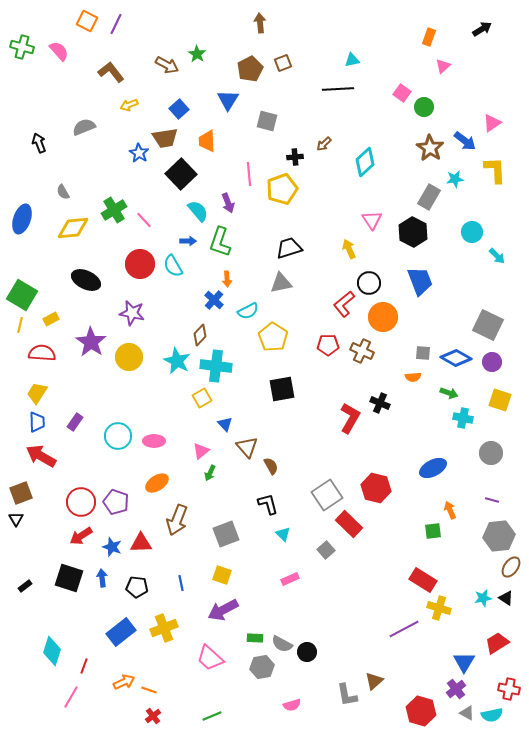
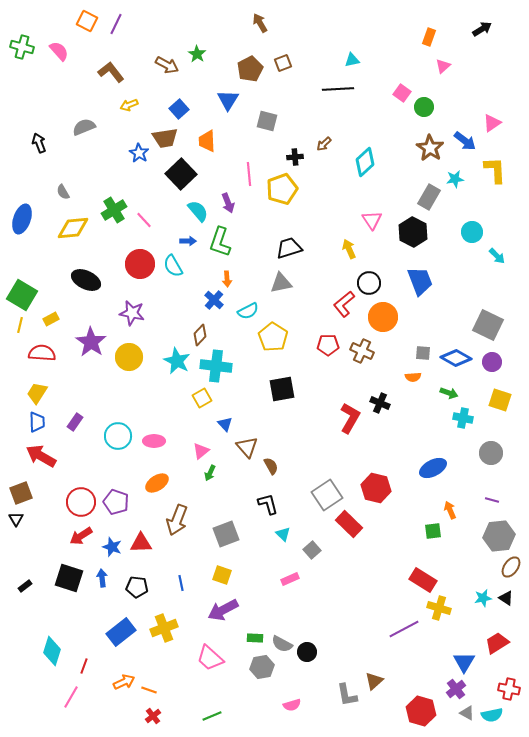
brown arrow at (260, 23): rotated 24 degrees counterclockwise
gray square at (326, 550): moved 14 px left
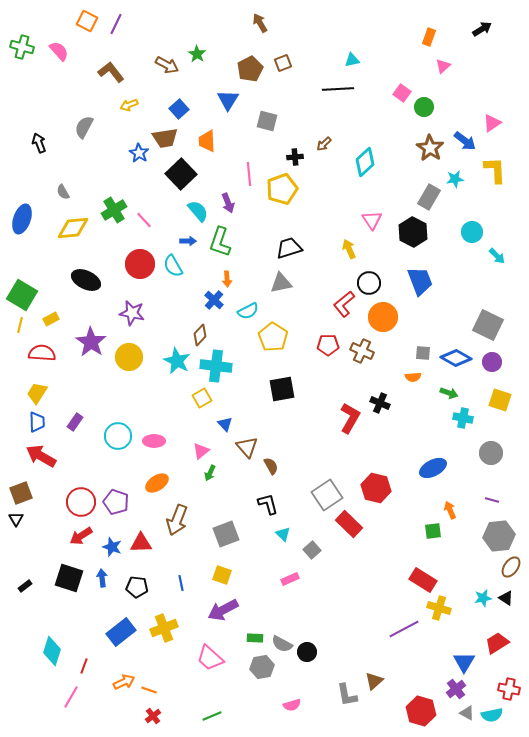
gray semicircle at (84, 127): rotated 40 degrees counterclockwise
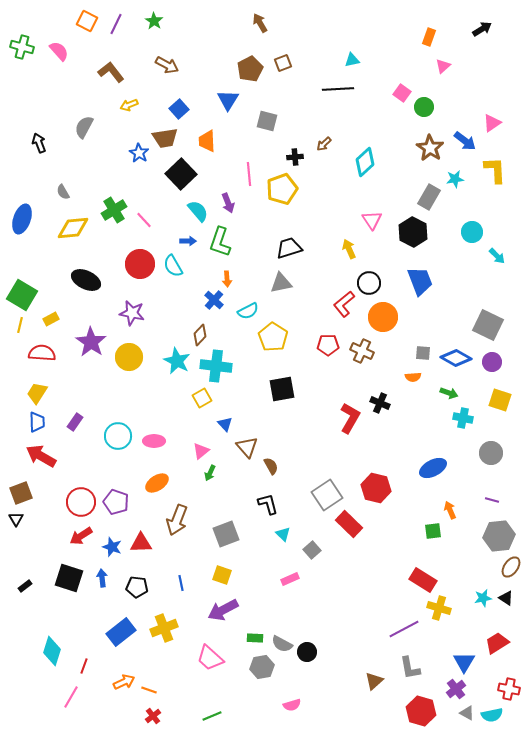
green star at (197, 54): moved 43 px left, 33 px up
gray L-shape at (347, 695): moved 63 px right, 27 px up
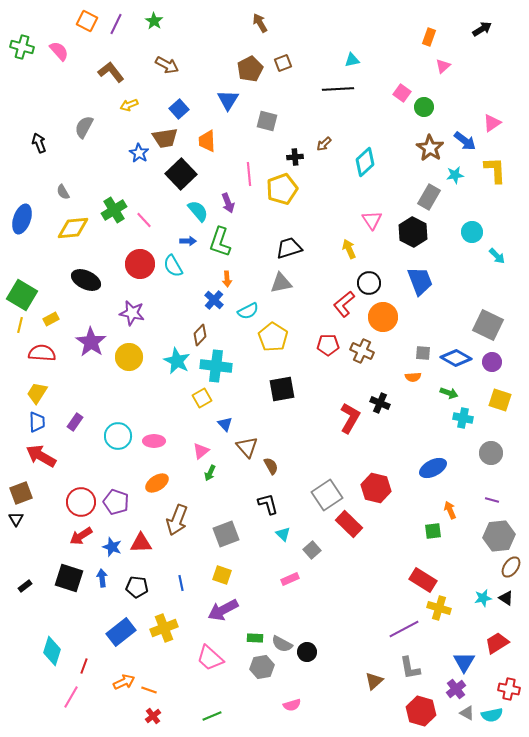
cyan star at (455, 179): moved 4 px up
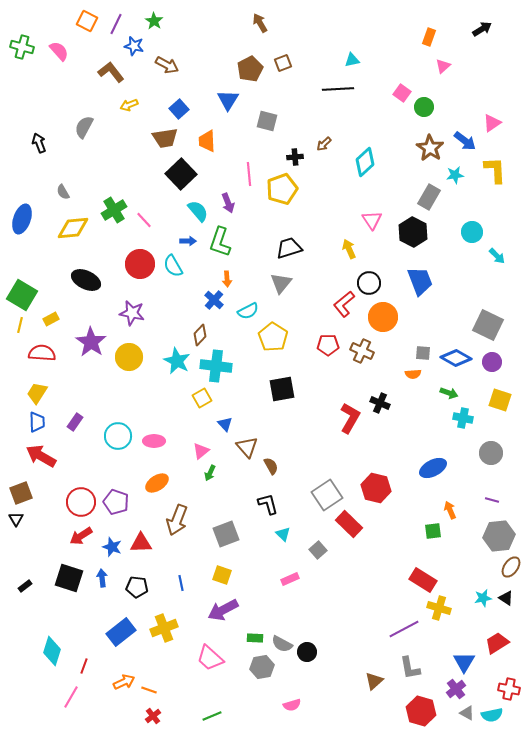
blue star at (139, 153): moved 5 px left, 107 px up; rotated 18 degrees counterclockwise
gray triangle at (281, 283): rotated 40 degrees counterclockwise
orange semicircle at (413, 377): moved 3 px up
gray square at (312, 550): moved 6 px right
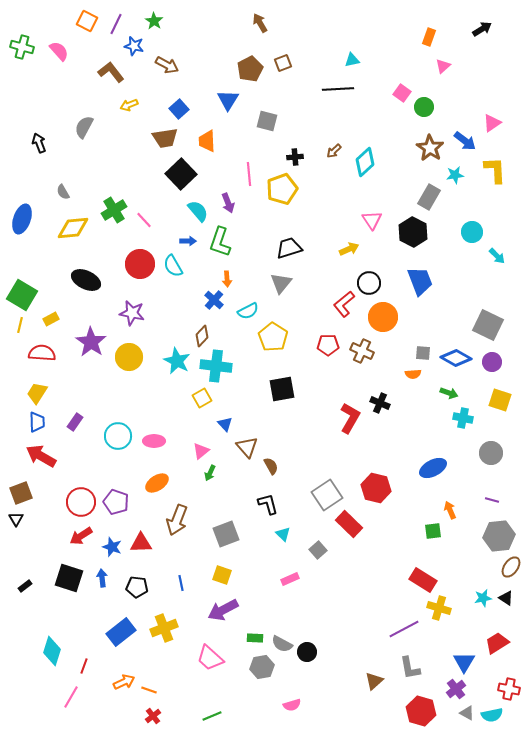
brown arrow at (324, 144): moved 10 px right, 7 px down
yellow arrow at (349, 249): rotated 90 degrees clockwise
brown diamond at (200, 335): moved 2 px right, 1 px down
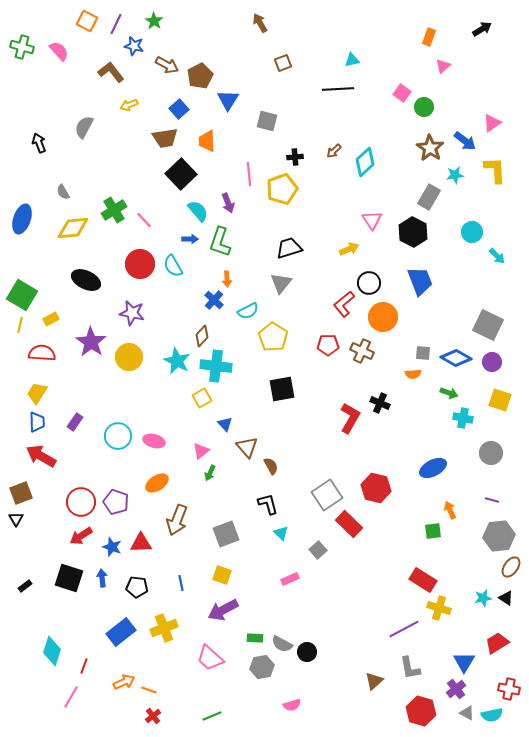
brown pentagon at (250, 69): moved 50 px left, 7 px down
blue arrow at (188, 241): moved 2 px right, 2 px up
pink ellipse at (154, 441): rotated 15 degrees clockwise
cyan triangle at (283, 534): moved 2 px left, 1 px up
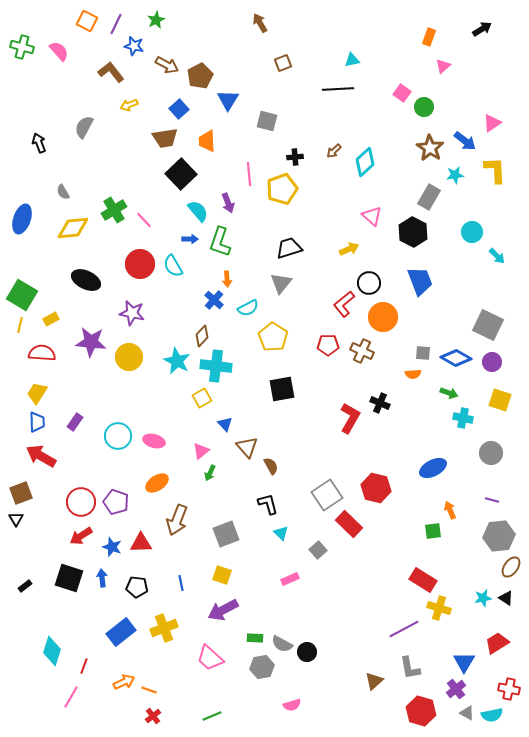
green star at (154, 21): moved 2 px right, 1 px up; rotated 12 degrees clockwise
pink triangle at (372, 220): moved 4 px up; rotated 15 degrees counterclockwise
cyan semicircle at (248, 311): moved 3 px up
purple star at (91, 342): rotated 28 degrees counterclockwise
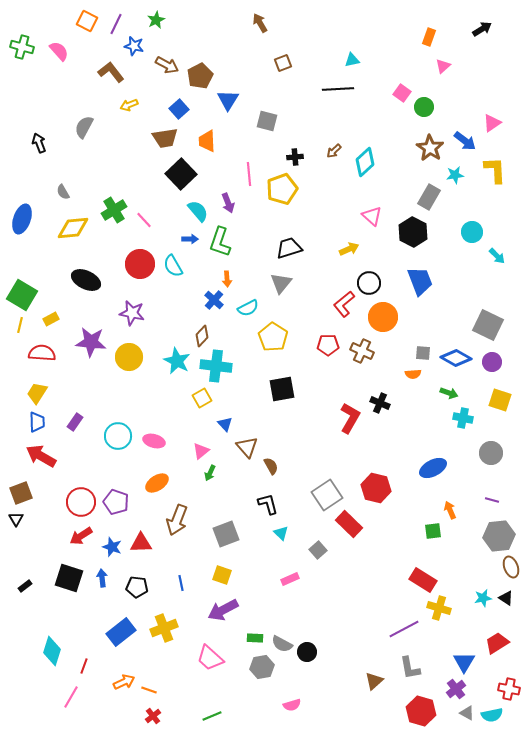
brown ellipse at (511, 567): rotated 55 degrees counterclockwise
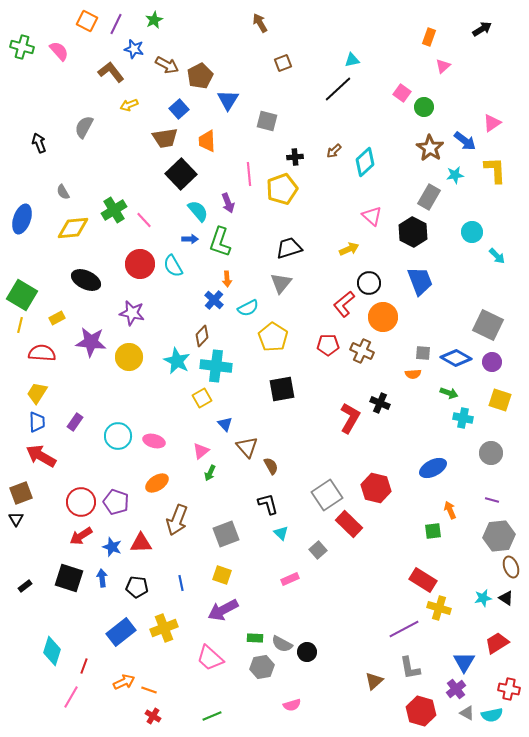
green star at (156, 20): moved 2 px left
blue star at (134, 46): moved 3 px down
black line at (338, 89): rotated 40 degrees counterclockwise
yellow rectangle at (51, 319): moved 6 px right, 1 px up
red cross at (153, 716): rotated 21 degrees counterclockwise
